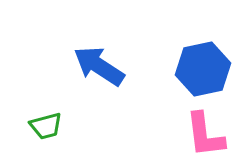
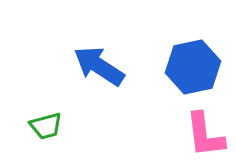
blue hexagon: moved 10 px left, 2 px up
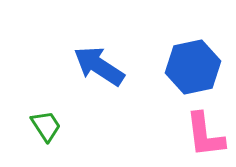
green trapezoid: rotated 108 degrees counterclockwise
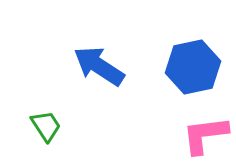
pink L-shape: rotated 90 degrees clockwise
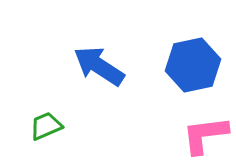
blue hexagon: moved 2 px up
green trapezoid: rotated 80 degrees counterclockwise
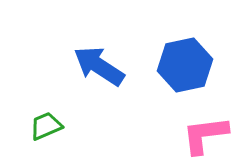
blue hexagon: moved 8 px left
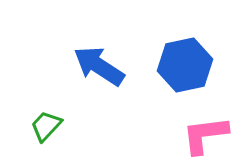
green trapezoid: rotated 24 degrees counterclockwise
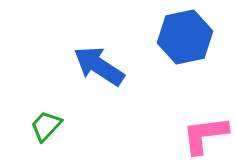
blue hexagon: moved 28 px up
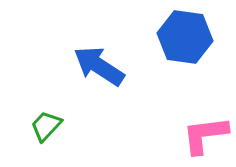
blue hexagon: rotated 20 degrees clockwise
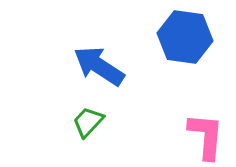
green trapezoid: moved 42 px right, 4 px up
pink L-shape: moved 1 px right, 1 px down; rotated 102 degrees clockwise
